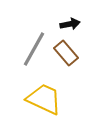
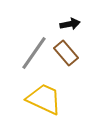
gray line: moved 4 px down; rotated 6 degrees clockwise
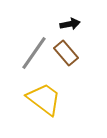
yellow trapezoid: rotated 12 degrees clockwise
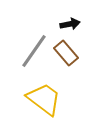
gray line: moved 2 px up
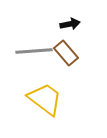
gray line: rotated 51 degrees clockwise
yellow trapezoid: moved 1 px right
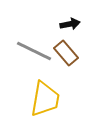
gray line: rotated 30 degrees clockwise
yellow trapezoid: rotated 63 degrees clockwise
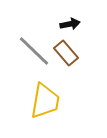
gray line: rotated 18 degrees clockwise
yellow trapezoid: moved 2 px down
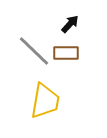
black arrow: rotated 36 degrees counterclockwise
brown rectangle: rotated 50 degrees counterclockwise
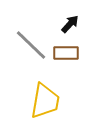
gray line: moved 3 px left, 6 px up
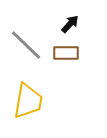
gray line: moved 5 px left
yellow trapezoid: moved 17 px left
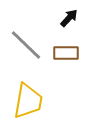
black arrow: moved 1 px left, 6 px up
